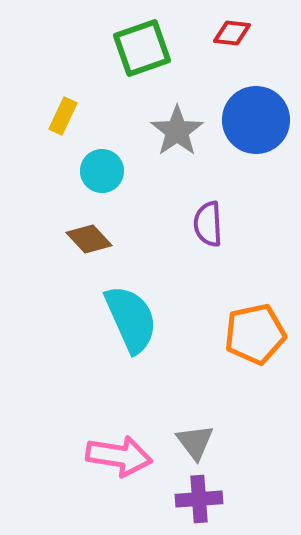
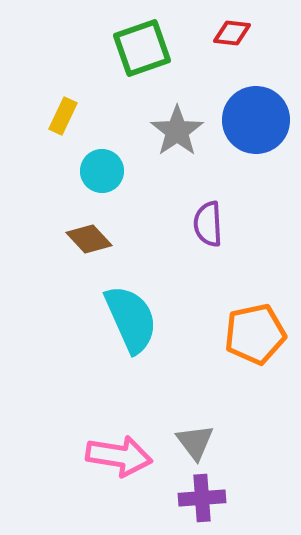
purple cross: moved 3 px right, 1 px up
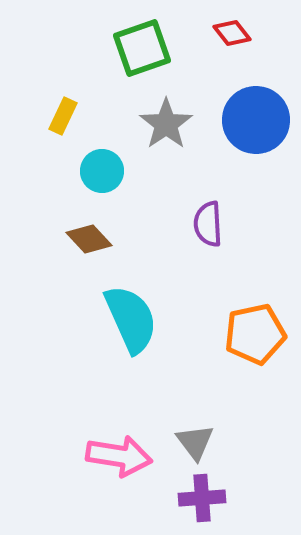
red diamond: rotated 45 degrees clockwise
gray star: moved 11 px left, 7 px up
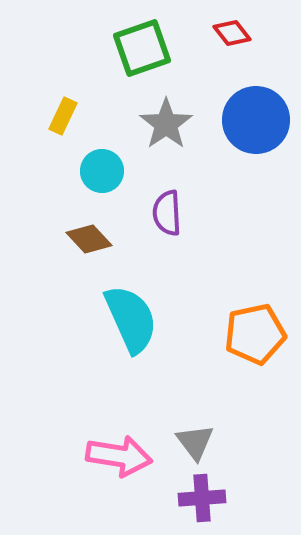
purple semicircle: moved 41 px left, 11 px up
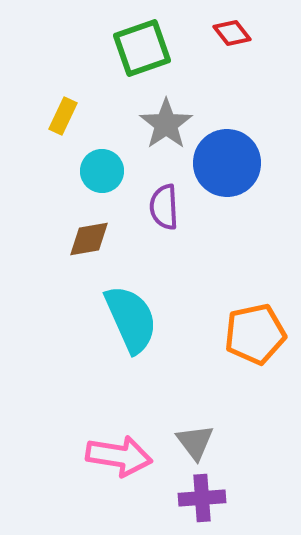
blue circle: moved 29 px left, 43 px down
purple semicircle: moved 3 px left, 6 px up
brown diamond: rotated 57 degrees counterclockwise
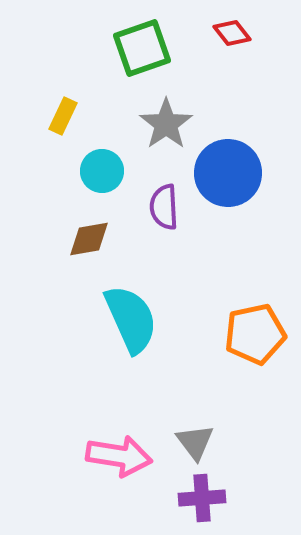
blue circle: moved 1 px right, 10 px down
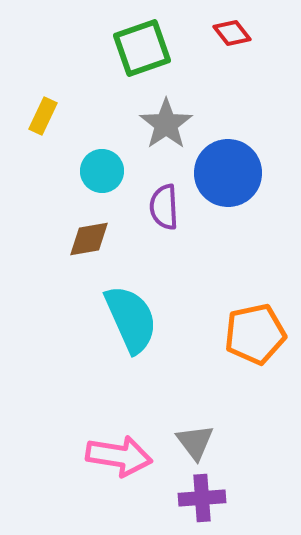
yellow rectangle: moved 20 px left
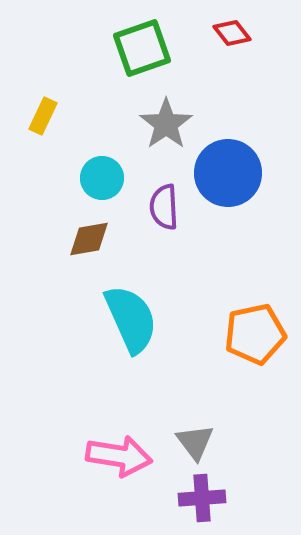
cyan circle: moved 7 px down
